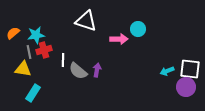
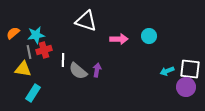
cyan circle: moved 11 px right, 7 px down
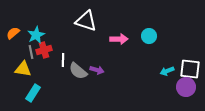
cyan star: rotated 18 degrees counterclockwise
gray line: moved 2 px right
purple arrow: rotated 96 degrees clockwise
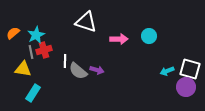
white triangle: moved 1 px down
white line: moved 2 px right, 1 px down
white square: rotated 10 degrees clockwise
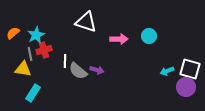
gray line: moved 1 px left, 2 px down
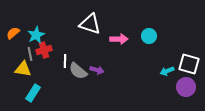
white triangle: moved 4 px right, 2 px down
white square: moved 1 px left, 5 px up
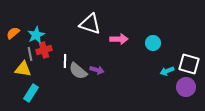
cyan circle: moved 4 px right, 7 px down
cyan rectangle: moved 2 px left
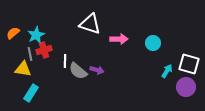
cyan arrow: rotated 144 degrees clockwise
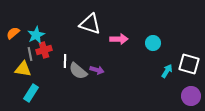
purple circle: moved 5 px right, 9 px down
